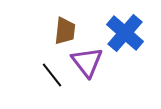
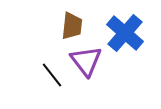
brown trapezoid: moved 7 px right, 5 px up
purple triangle: moved 1 px left, 1 px up
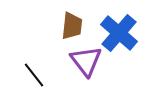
blue cross: moved 6 px left
black line: moved 18 px left
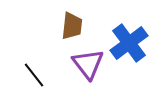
blue cross: moved 10 px right, 10 px down; rotated 12 degrees clockwise
purple triangle: moved 2 px right, 3 px down
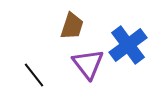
brown trapezoid: rotated 12 degrees clockwise
blue cross: moved 1 px left, 2 px down
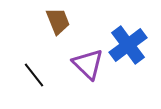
brown trapezoid: moved 14 px left, 5 px up; rotated 40 degrees counterclockwise
purple triangle: rotated 8 degrees counterclockwise
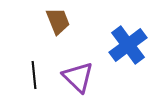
purple triangle: moved 10 px left, 13 px down
black line: rotated 32 degrees clockwise
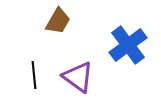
brown trapezoid: rotated 52 degrees clockwise
purple triangle: rotated 8 degrees counterclockwise
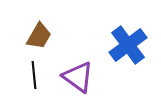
brown trapezoid: moved 19 px left, 15 px down
